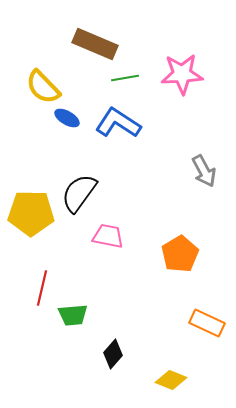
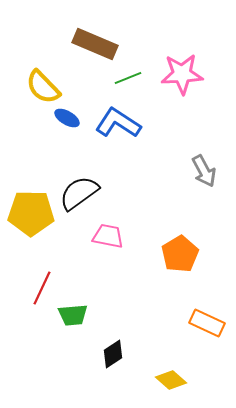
green line: moved 3 px right; rotated 12 degrees counterclockwise
black semicircle: rotated 18 degrees clockwise
red line: rotated 12 degrees clockwise
black diamond: rotated 16 degrees clockwise
yellow diamond: rotated 20 degrees clockwise
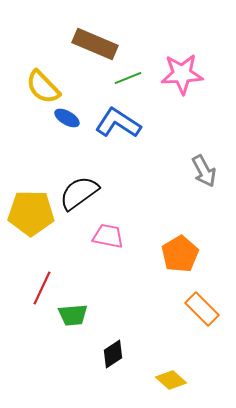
orange rectangle: moved 5 px left, 14 px up; rotated 20 degrees clockwise
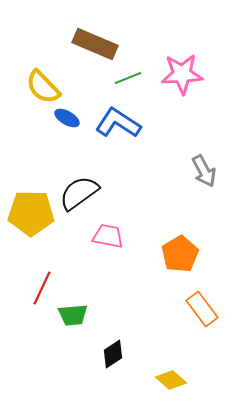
orange rectangle: rotated 8 degrees clockwise
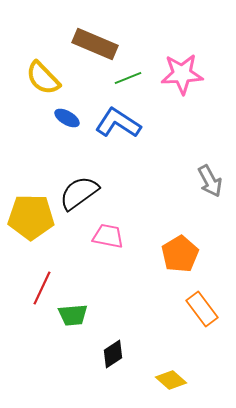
yellow semicircle: moved 9 px up
gray arrow: moved 6 px right, 10 px down
yellow pentagon: moved 4 px down
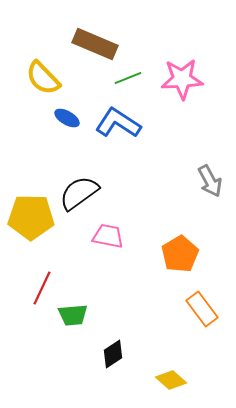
pink star: moved 5 px down
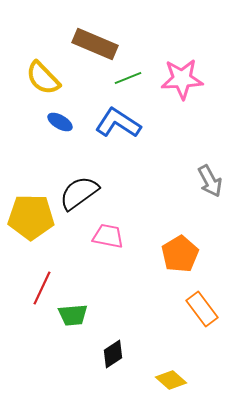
blue ellipse: moved 7 px left, 4 px down
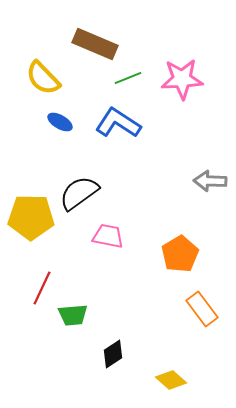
gray arrow: rotated 120 degrees clockwise
